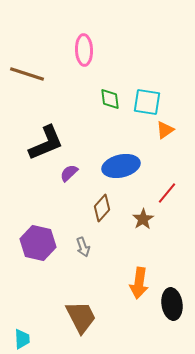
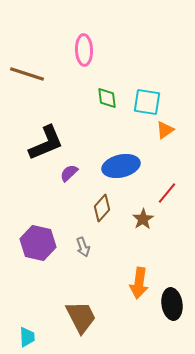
green diamond: moved 3 px left, 1 px up
cyan trapezoid: moved 5 px right, 2 px up
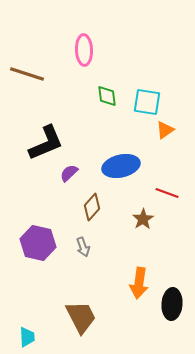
green diamond: moved 2 px up
red line: rotated 70 degrees clockwise
brown diamond: moved 10 px left, 1 px up
black ellipse: rotated 12 degrees clockwise
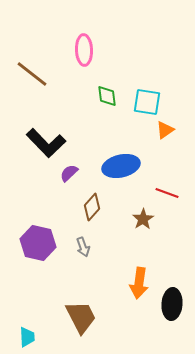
brown line: moved 5 px right; rotated 20 degrees clockwise
black L-shape: rotated 69 degrees clockwise
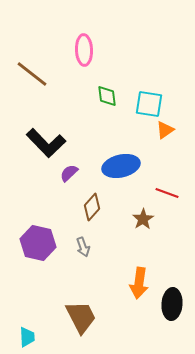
cyan square: moved 2 px right, 2 px down
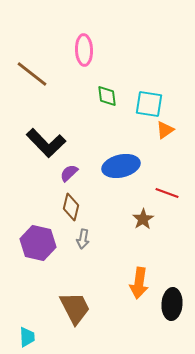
brown diamond: moved 21 px left; rotated 28 degrees counterclockwise
gray arrow: moved 8 px up; rotated 30 degrees clockwise
brown trapezoid: moved 6 px left, 9 px up
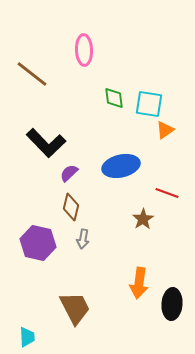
green diamond: moved 7 px right, 2 px down
